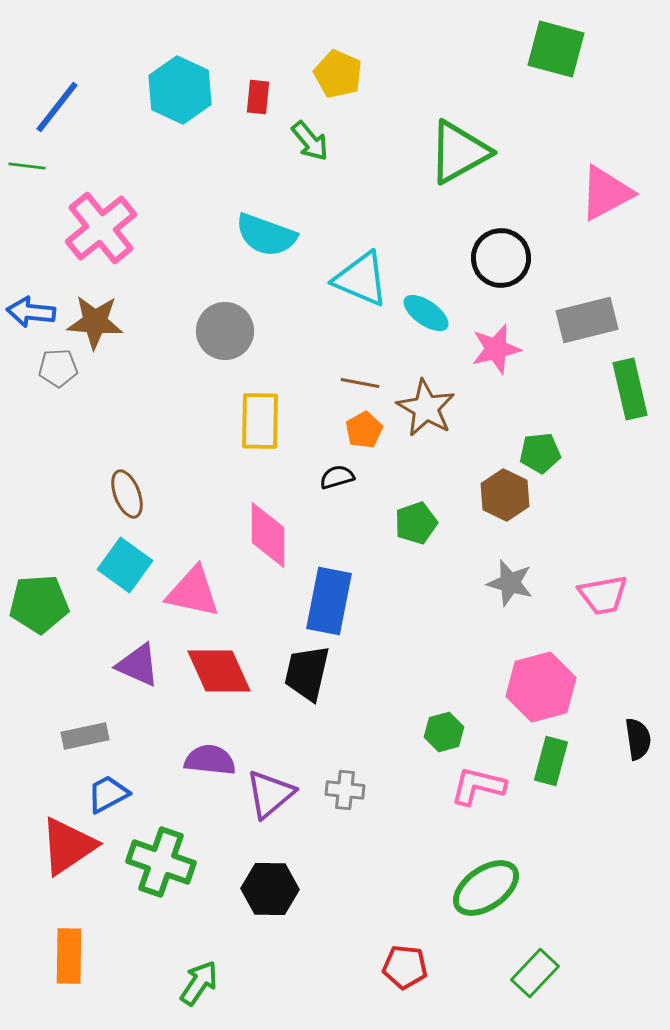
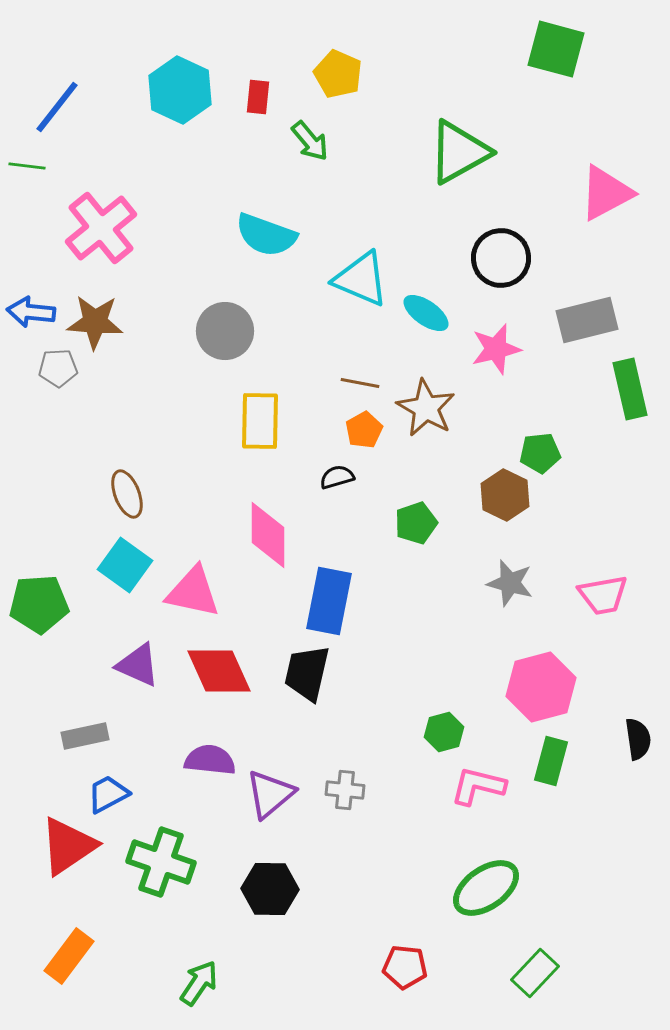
orange rectangle at (69, 956): rotated 36 degrees clockwise
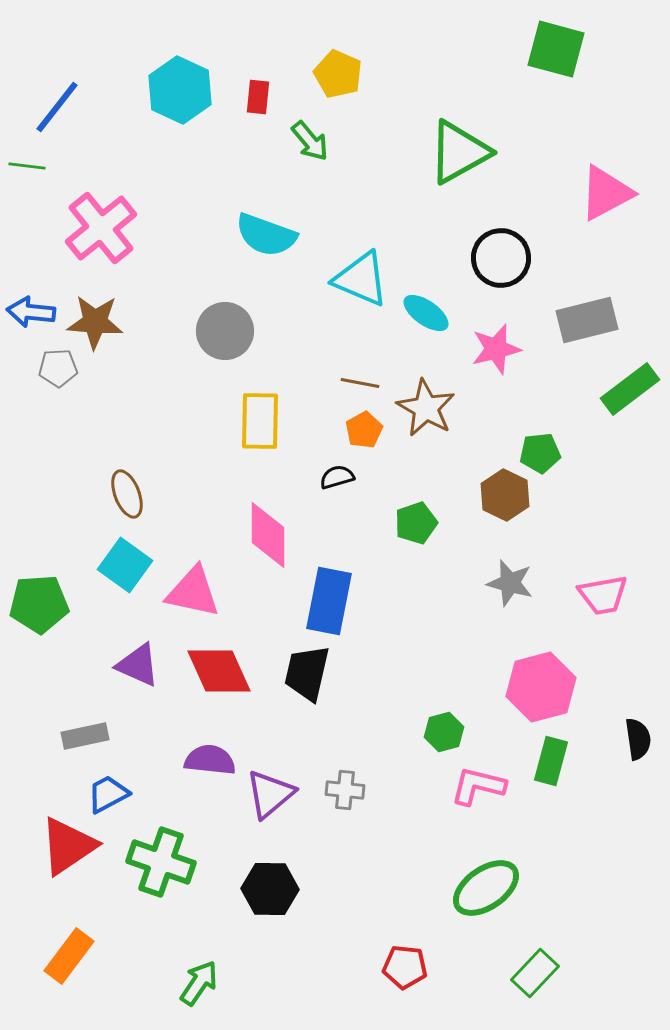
green rectangle at (630, 389): rotated 66 degrees clockwise
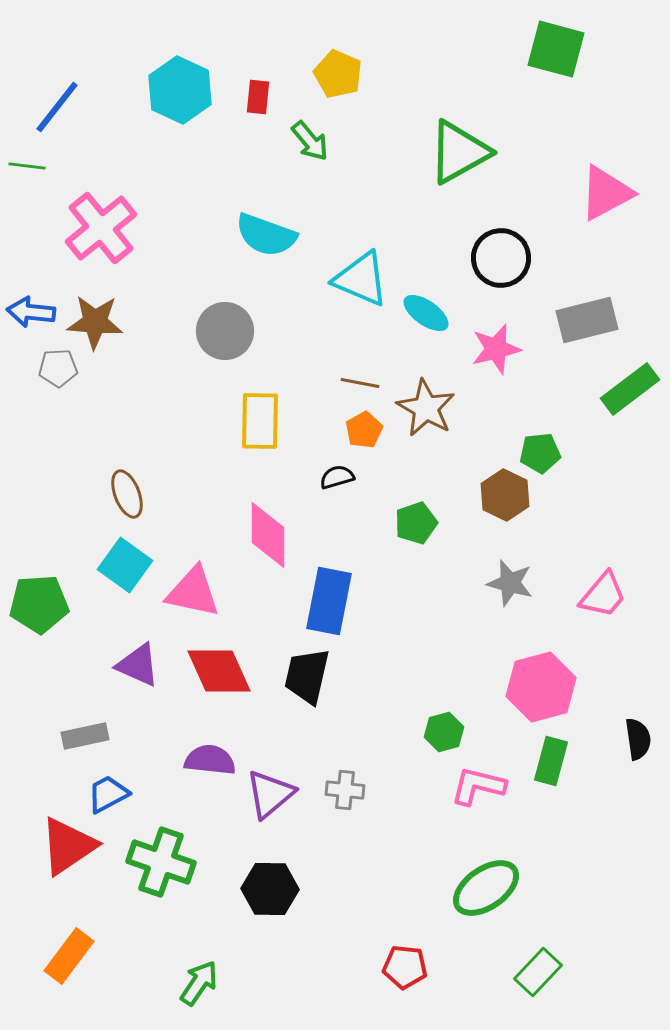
pink trapezoid at (603, 595): rotated 40 degrees counterclockwise
black trapezoid at (307, 673): moved 3 px down
green rectangle at (535, 973): moved 3 px right, 1 px up
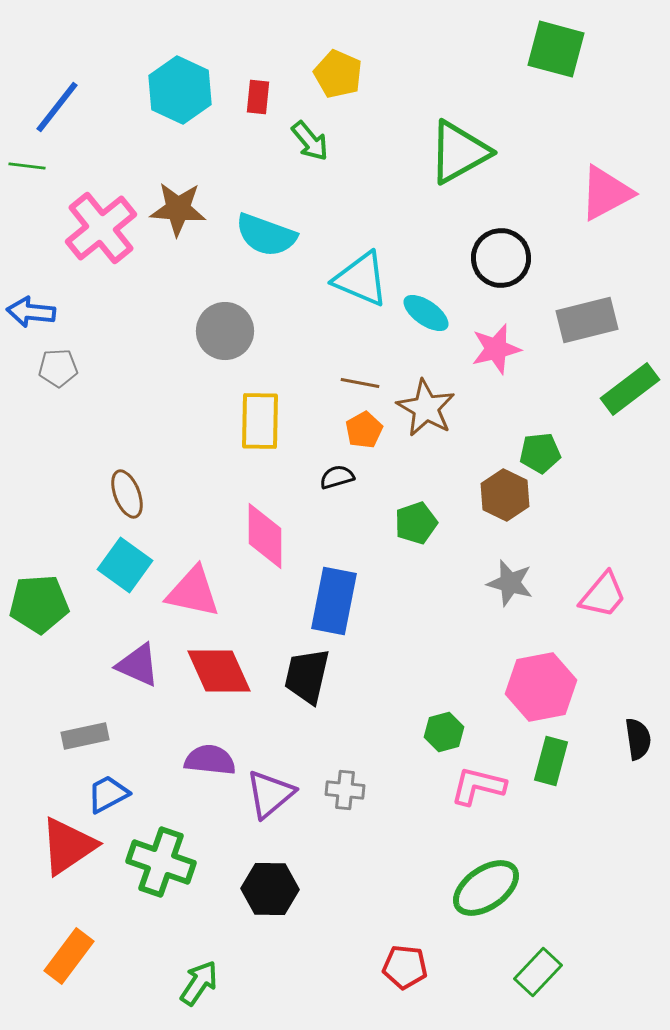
brown star at (95, 322): moved 83 px right, 113 px up
pink diamond at (268, 535): moved 3 px left, 1 px down
blue rectangle at (329, 601): moved 5 px right
pink hexagon at (541, 687): rotated 4 degrees clockwise
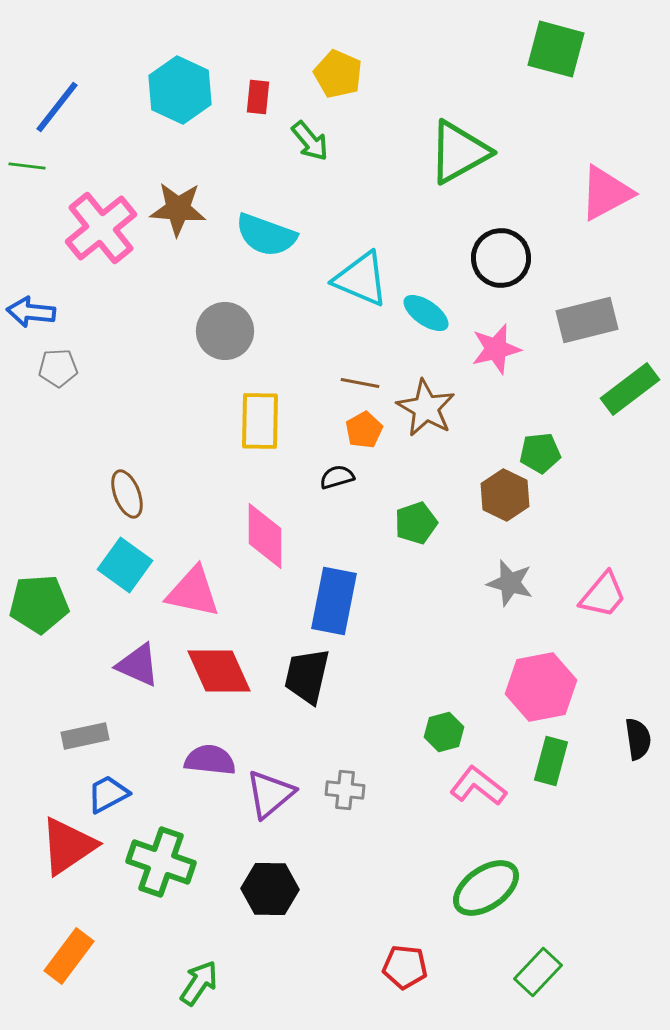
pink L-shape at (478, 786): rotated 24 degrees clockwise
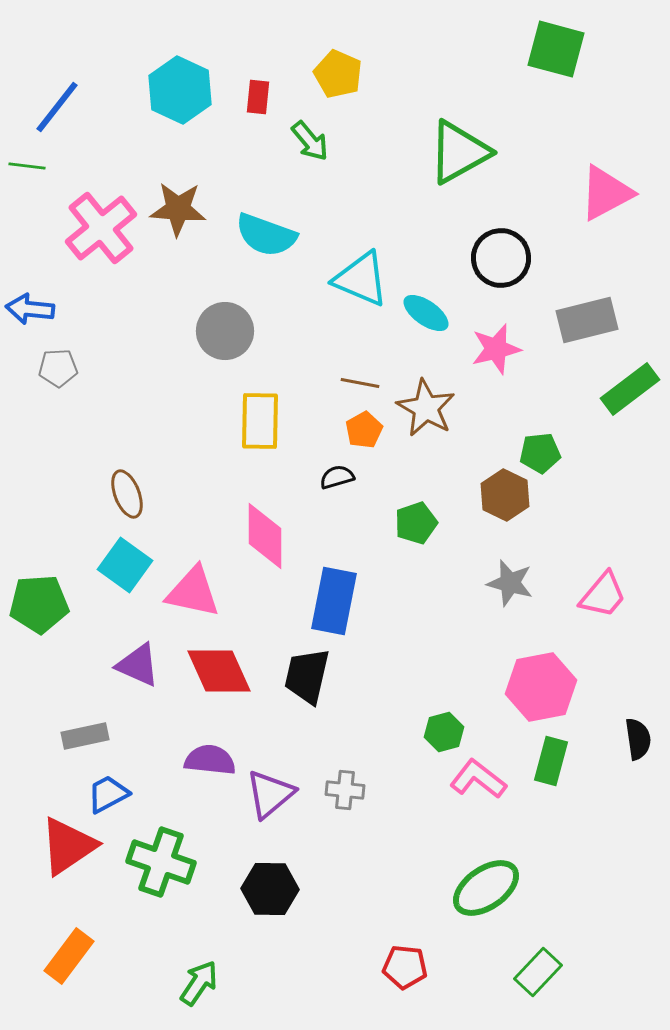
blue arrow at (31, 312): moved 1 px left, 3 px up
pink L-shape at (478, 786): moved 7 px up
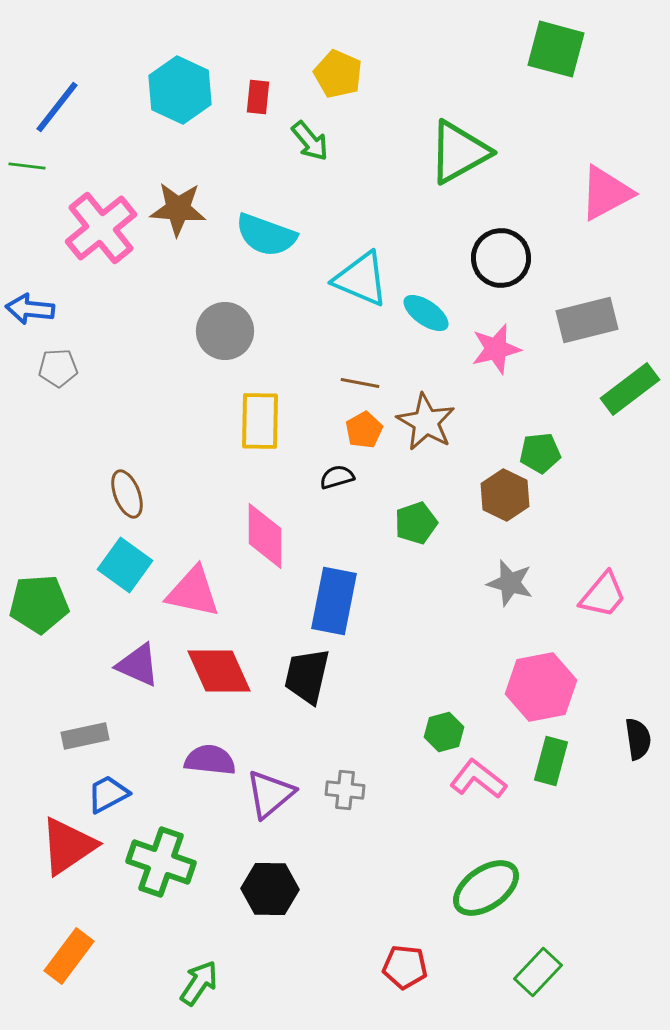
brown star at (426, 408): moved 14 px down
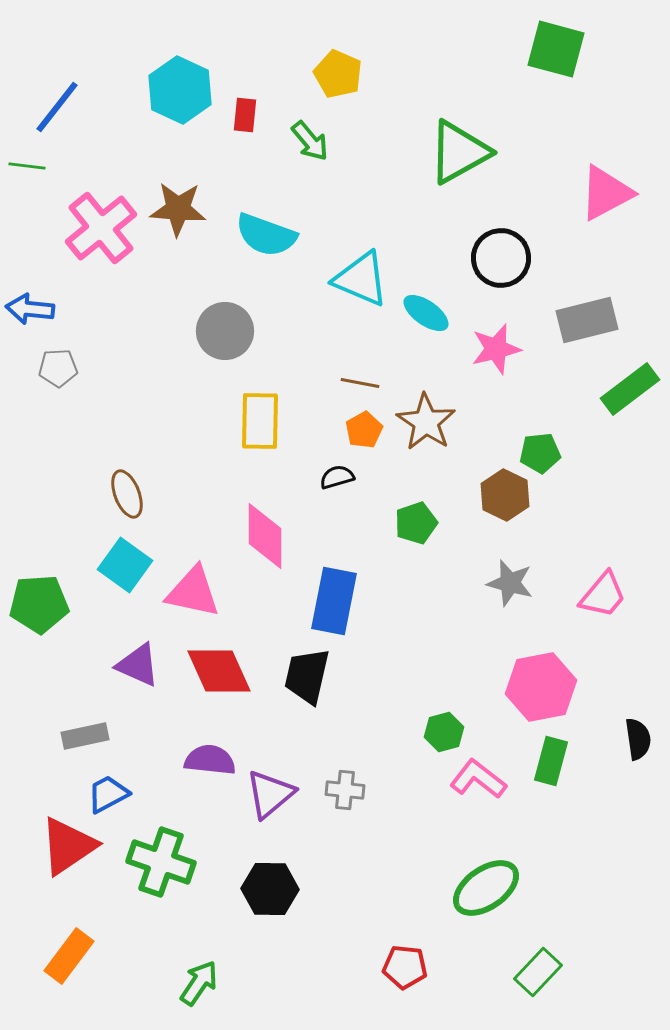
red rectangle at (258, 97): moved 13 px left, 18 px down
brown star at (426, 422): rotated 4 degrees clockwise
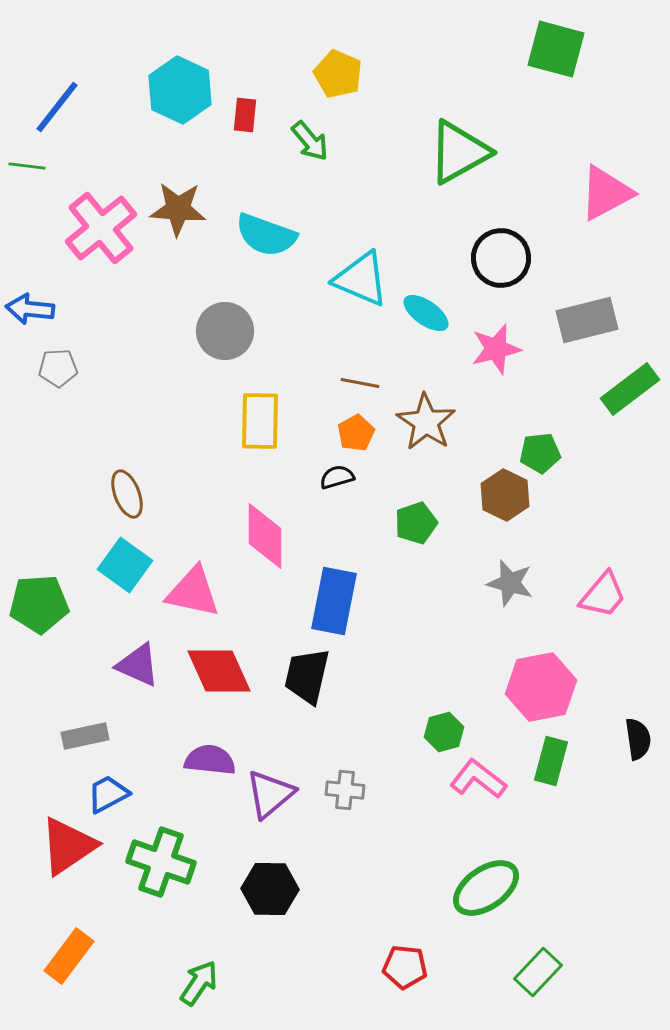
orange pentagon at (364, 430): moved 8 px left, 3 px down
